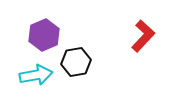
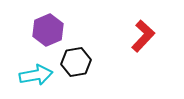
purple hexagon: moved 4 px right, 5 px up
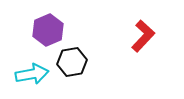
black hexagon: moved 4 px left
cyan arrow: moved 4 px left, 1 px up
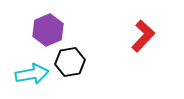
black hexagon: moved 2 px left
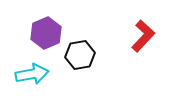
purple hexagon: moved 2 px left, 3 px down
black hexagon: moved 10 px right, 7 px up
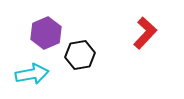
red L-shape: moved 2 px right, 3 px up
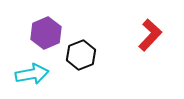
red L-shape: moved 5 px right, 2 px down
black hexagon: moved 1 px right; rotated 12 degrees counterclockwise
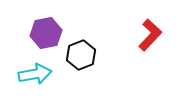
purple hexagon: rotated 12 degrees clockwise
cyan arrow: moved 3 px right
